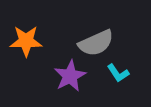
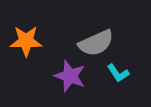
purple star: rotated 24 degrees counterclockwise
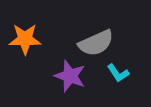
orange star: moved 1 px left, 2 px up
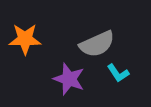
gray semicircle: moved 1 px right, 1 px down
purple star: moved 1 px left, 3 px down
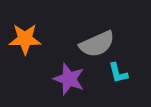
cyan L-shape: rotated 20 degrees clockwise
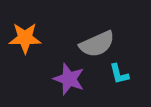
orange star: moved 1 px up
cyan L-shape: moved 1 px right, 1 px down
